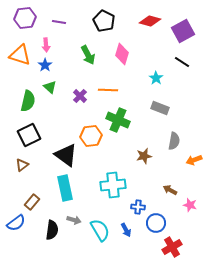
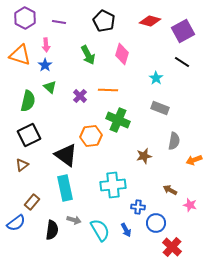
purple hexagon: rotated 25 degrees counterclockwise
red cross: rotated 18 degrees counterclockwise
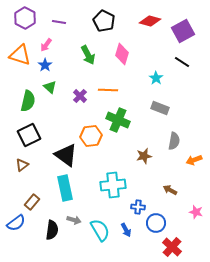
pink arrow: rotated 40 degrees clockwise
pink star: moved 6 px right, 7 px down
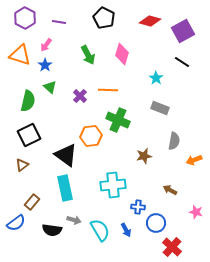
black pentagon: moved 3 px up
black semicircle: rotated 90 degrees clockwise
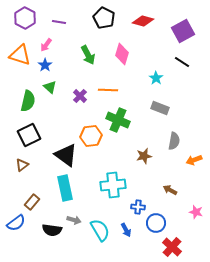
red diamond: moved 7 px left
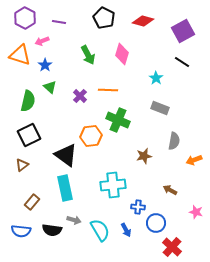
pink arrow: moved 4 px left, 4 px up; rotated 32 degrees clockwise
blue semicircle: moved 5 px right, 8 px down; rotated 42 degrees clockwise
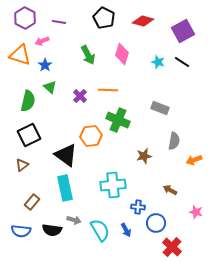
cyan star: moved 2 px right, 16 px up; rotated 16 degrees counterclockwise
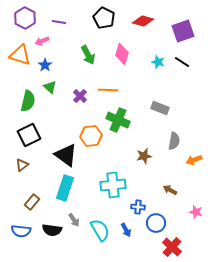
purple square: rotated 10 degrees clockwise
cyan rectangle: rotated 30 degrees clockwise
gray arrow: rotated 40 degrees clockwise
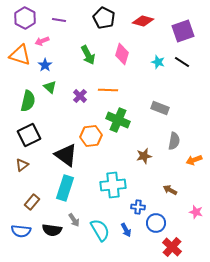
purple line: moved 2 px up
